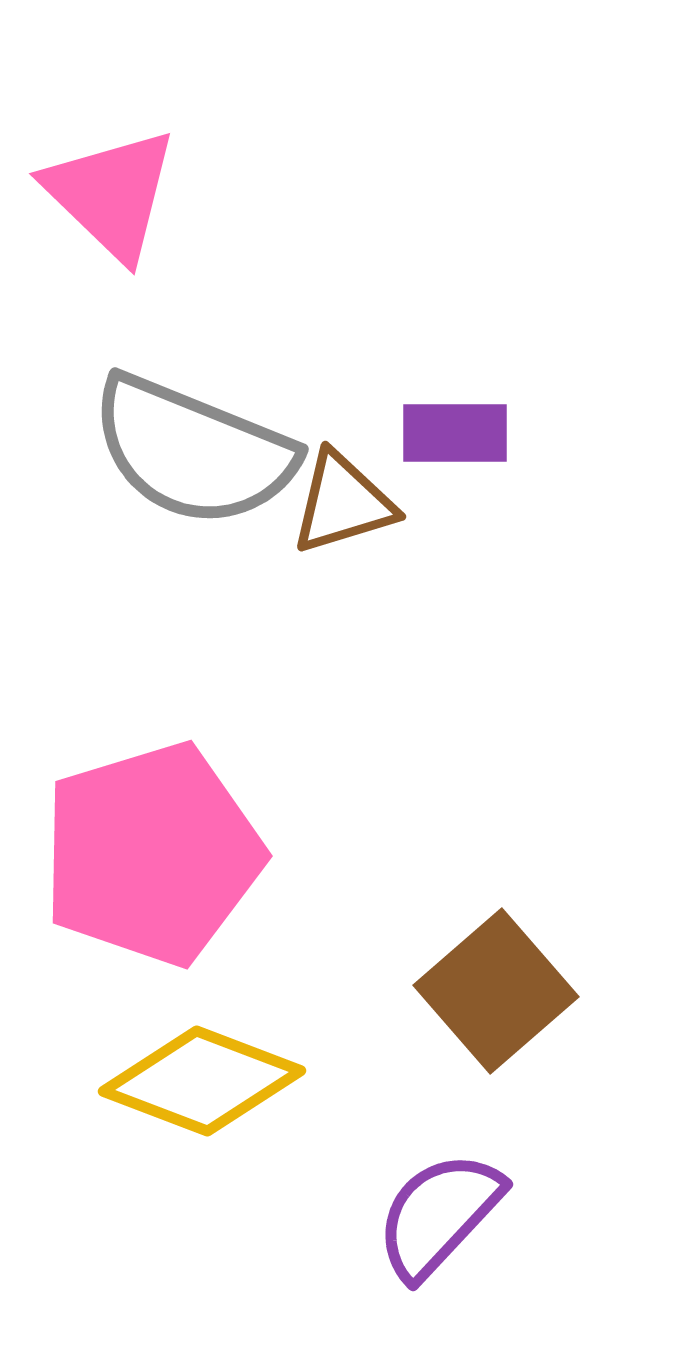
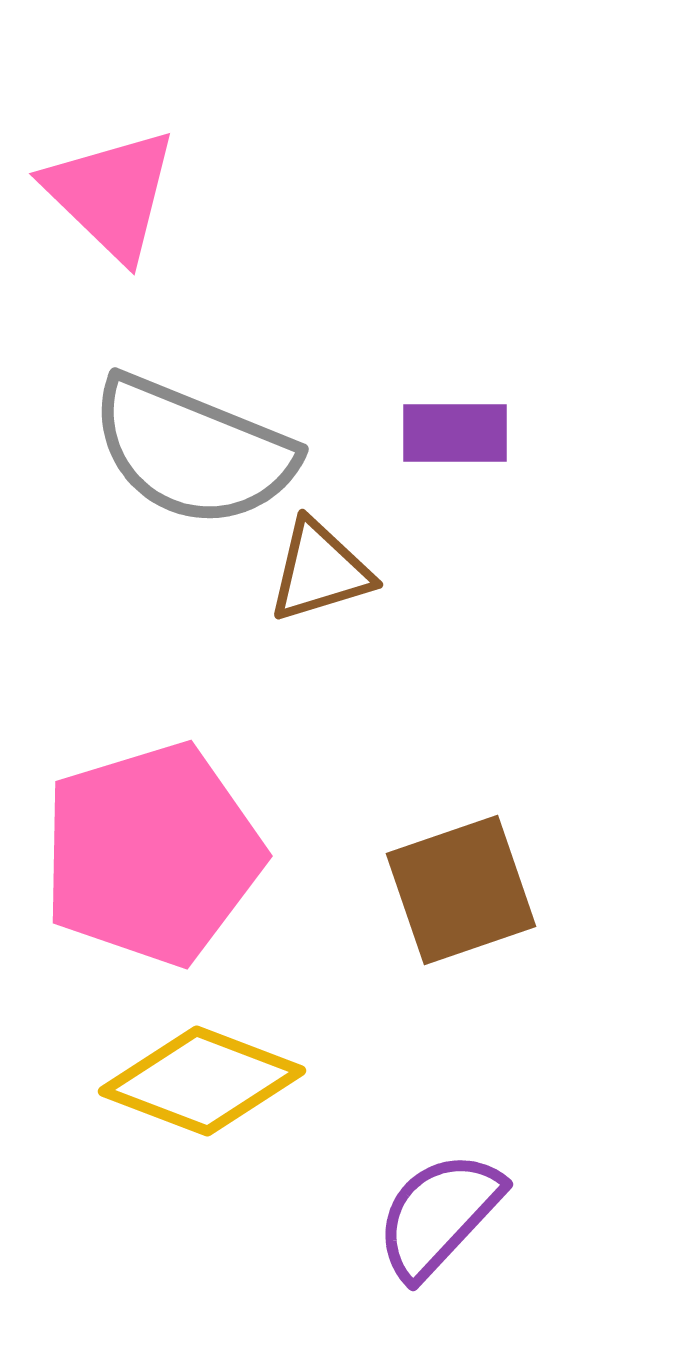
brown triangle: moved 23 px left, 68 px down
brown square: moved 35 px left, 101 px up; rotated 22 degrees clockwise
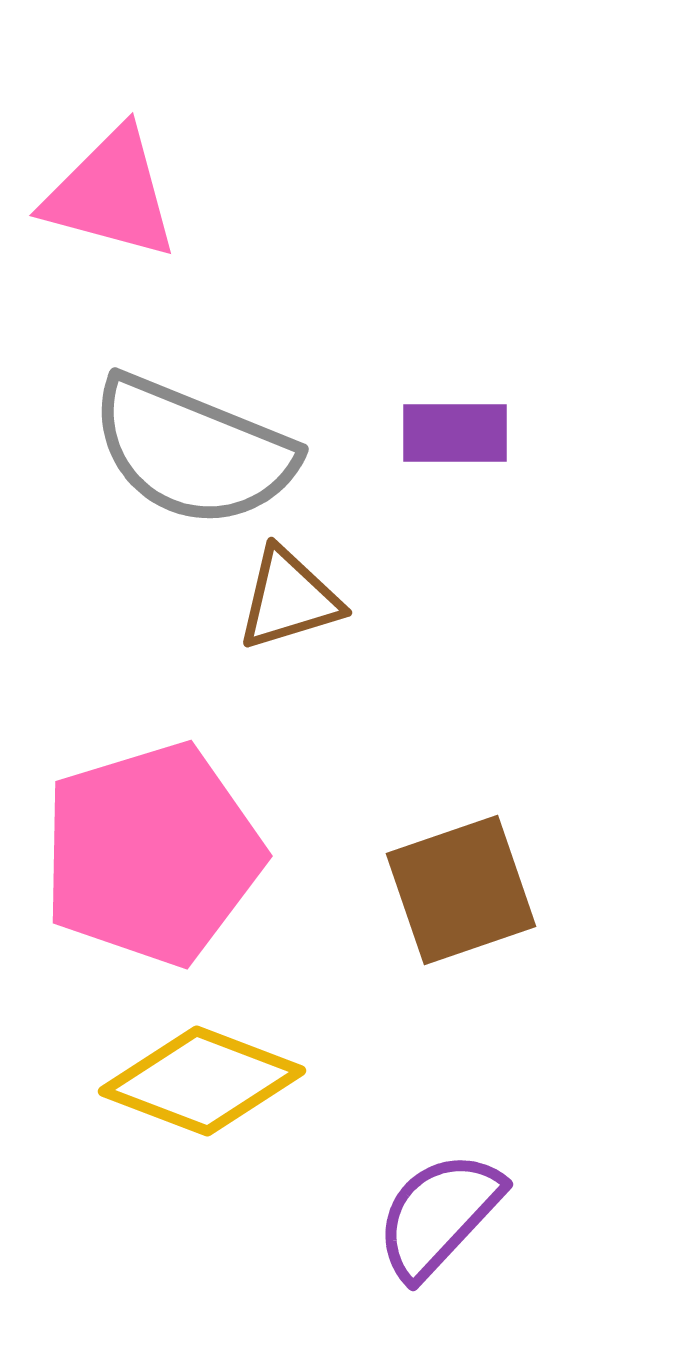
pink triangle: rotated 29 degrees counterclockwise
brown triangle: moved 31 px left, 28 px down
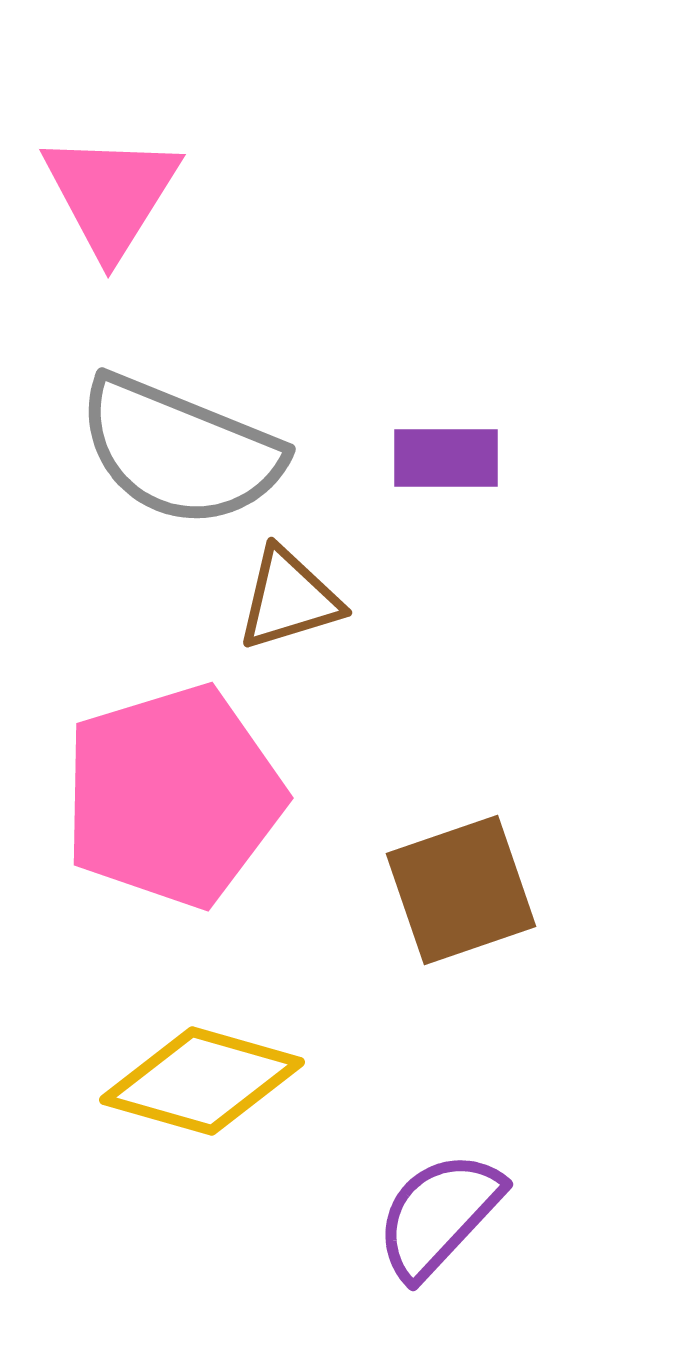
pink triangle: rotated 47 degrees clockwise
purple rectangle: moved 9 px left, 25 px down
gray semicircle: moved 13 px left
pink pentagon: moved 21 px right, 58 px up
yellow diamond: rotated 5 degrees counterclockwise
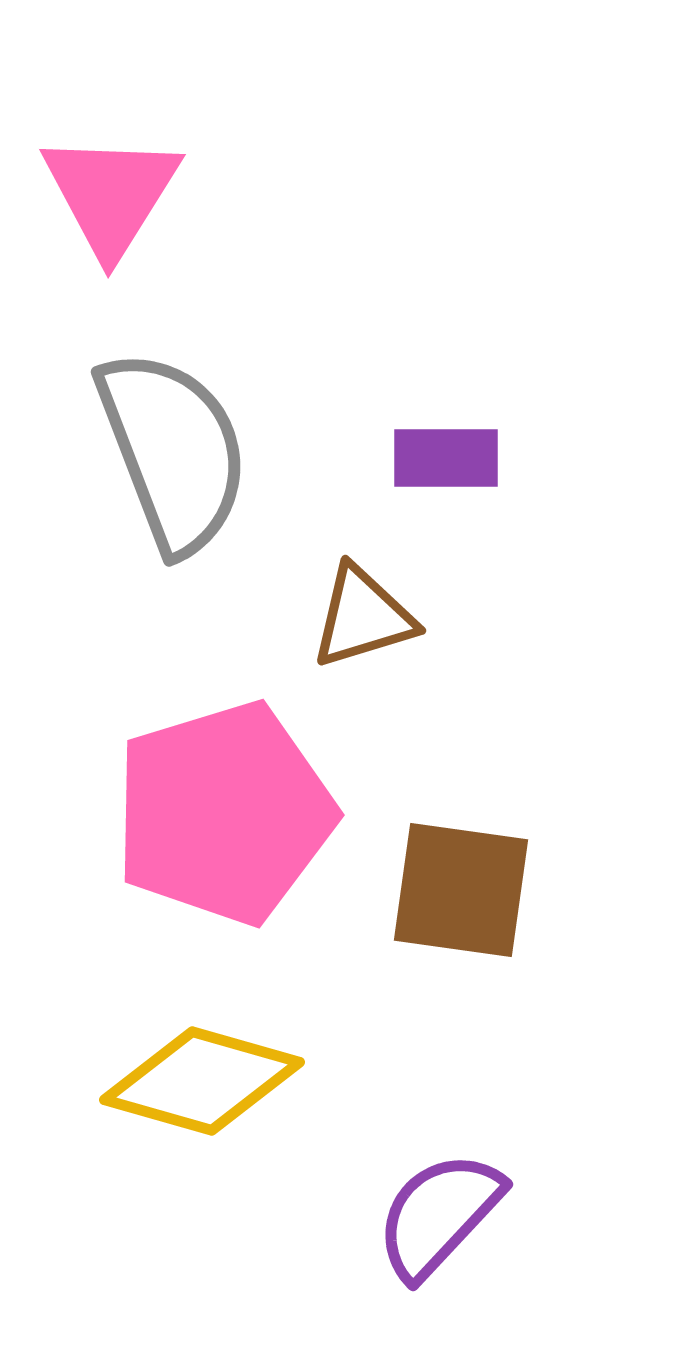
gray semicircle: moved 7 px left; rotated 133 degrees counterclockwise
brown triangle: moved 74 px right, 18 px down
pink pentagon: moved 51 px right, 17 px down
brown square: rotated 27 degrees clockwise
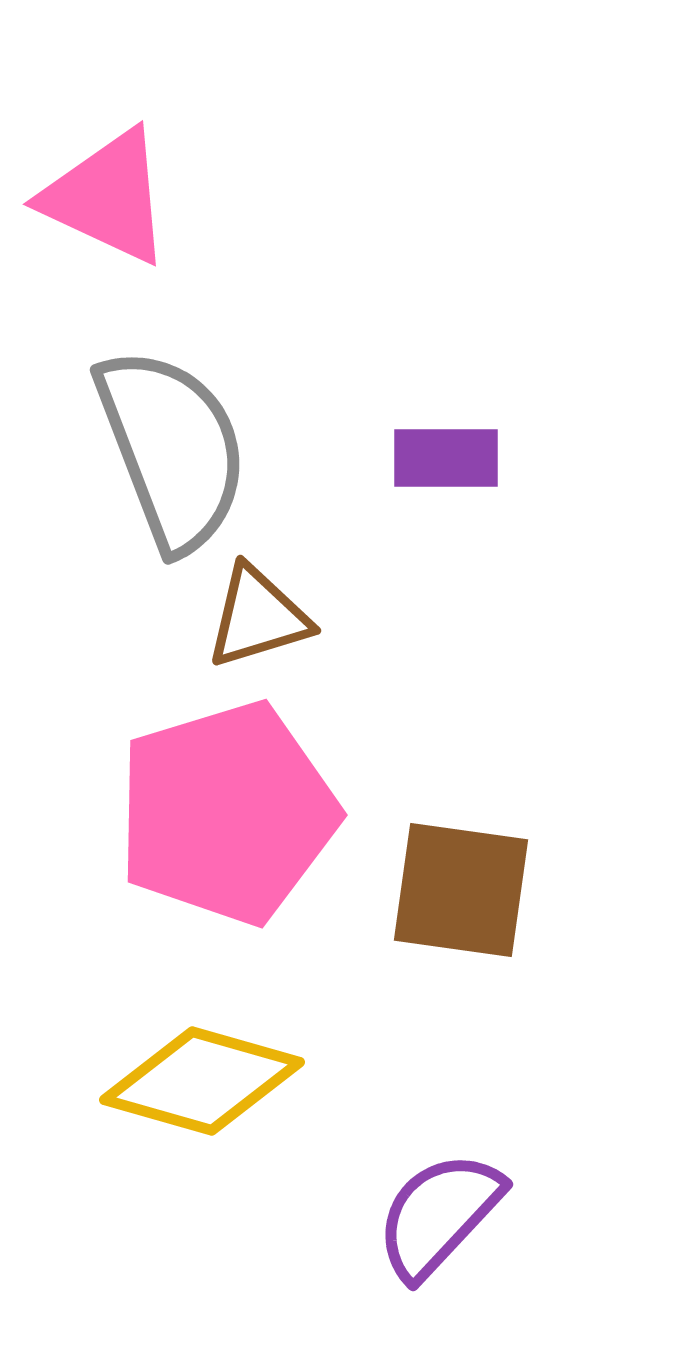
pink triangle: moved 4 px left, 3 px down; rotated 37 degrees counterclockwise
gray semicircle: moved 1 px left, 2 px up
brown triangle: moved 105 px left
pink pentagon: moved 3 px right
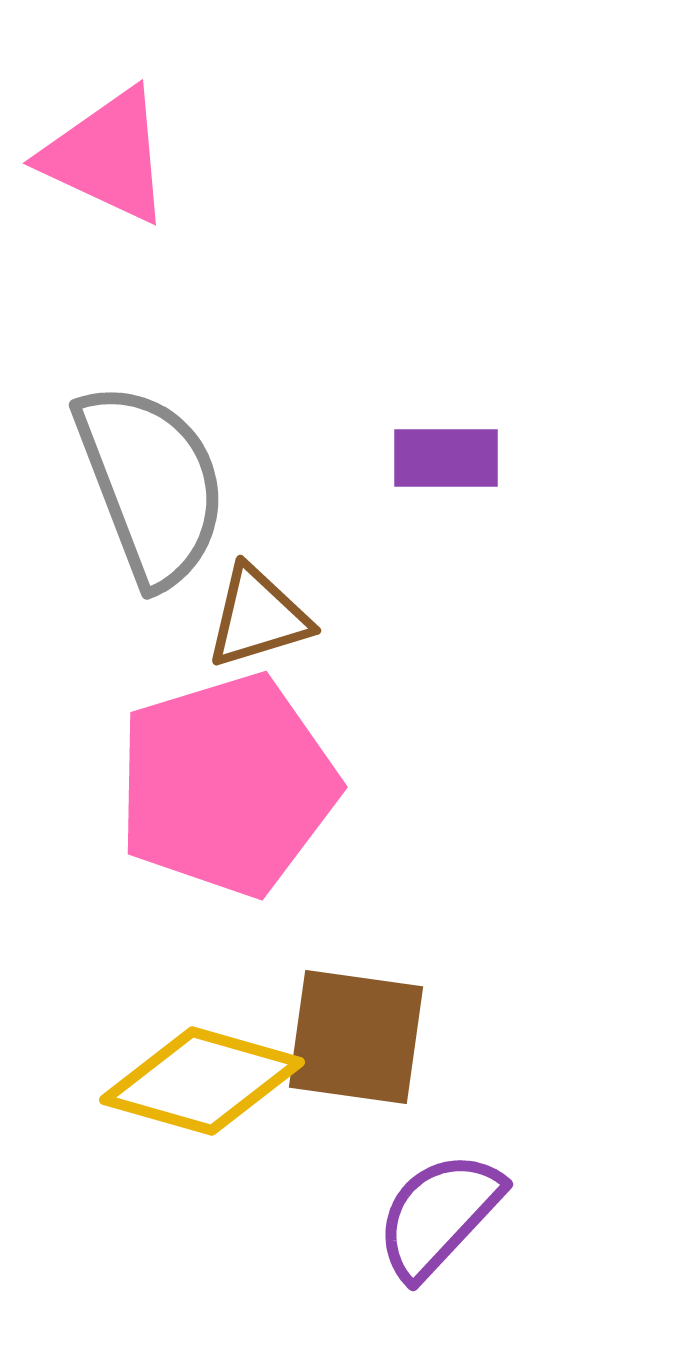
pink triangle: moved 41 px up
gray semicircle: moved 21 px left, 35 px down
pink pentagon: moved 28 px up
brown square: moved 105 px left, 147 px down
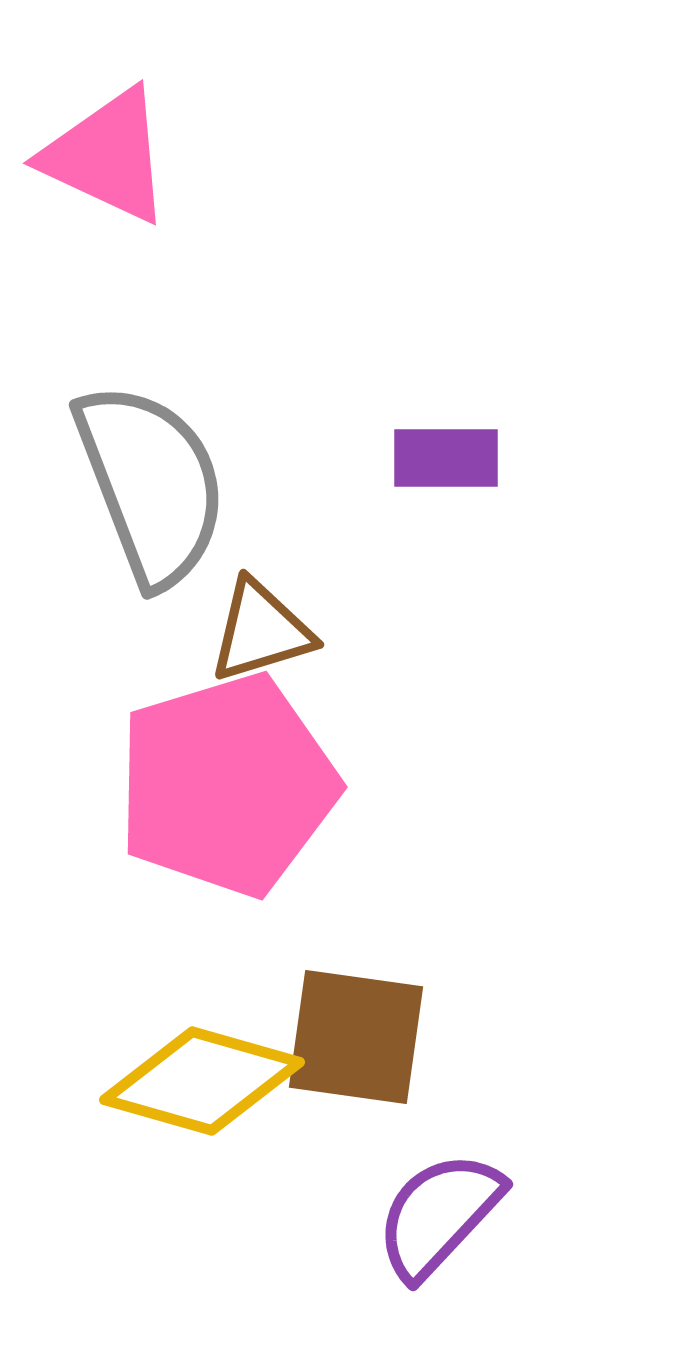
brown triangle: moved 3 px right, 14 px down
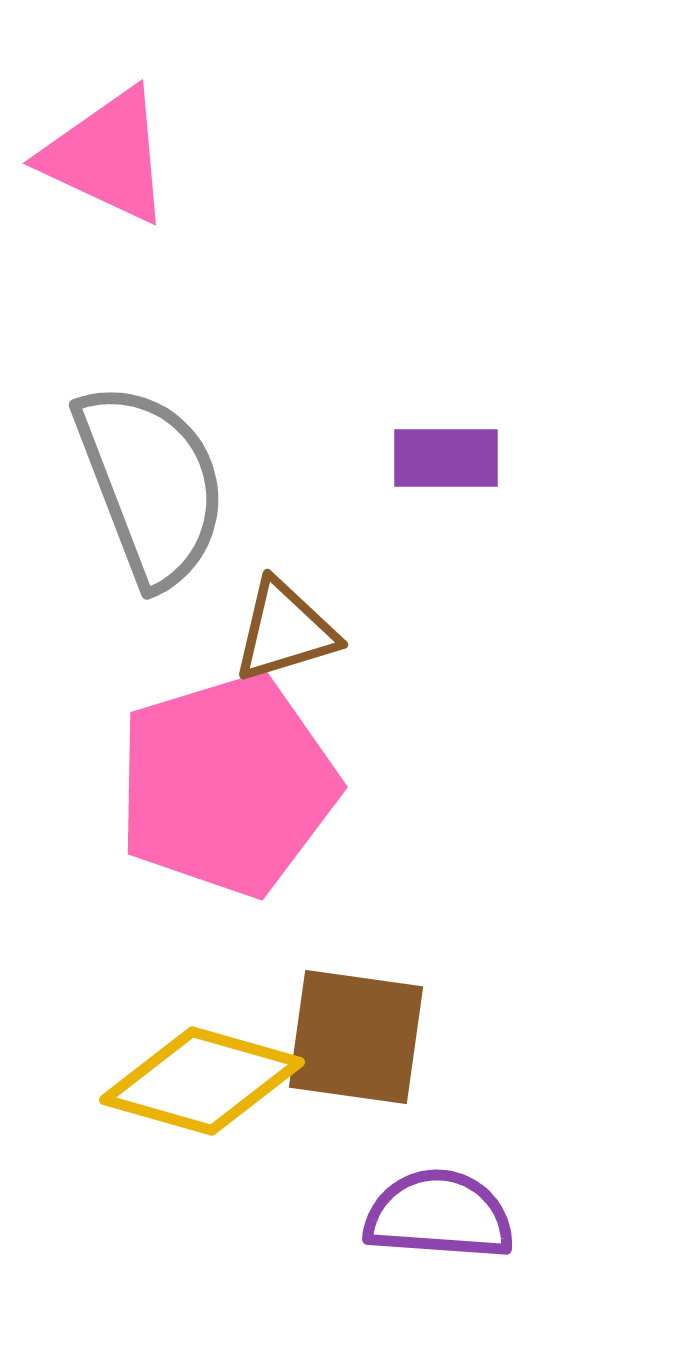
brown triangle: moved 24 px right
purple semicircle: rotated 51 degrees clockwise
